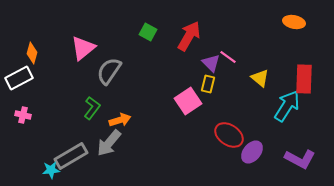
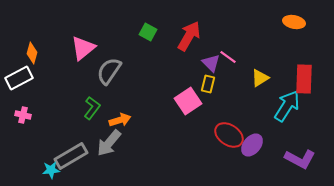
yellow triangle: rotated 48 degrees clockwise
purple ellipse: moved 7 px up
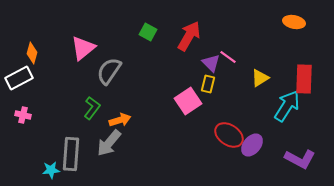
gray rectangle: moved 2 px up; rotated 56 degrees counterclockwise
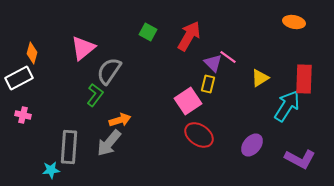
purple triangle: moved 2 px right
green L-shape: moved 3 px right, 13 px up
red ellipse: moved 30 px left
gray rectangle: moved 2 px left, 7 px up
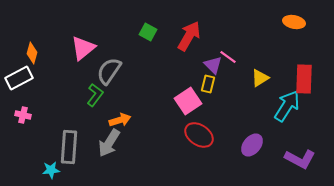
purple triangle: moved 2 px down
gray arrow: rotated 8 degrees counterclockwise
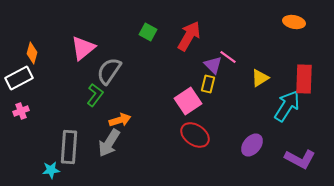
pink cross: moved 2 px left, 4 px up; rotated 35 degrees counterclockwise
red ellipse: moved 4 px left
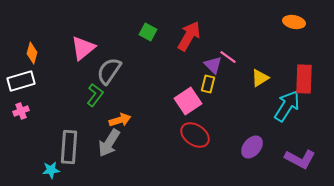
white rectangle: moved 2 px right, 3 px down; rotated 12 degrees clockwise
purple ellipse: moved 2 px down
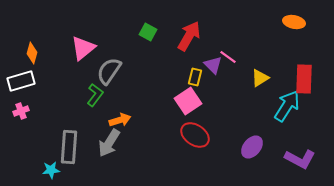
yellow rectangle: moved 13 px left, 7 px up
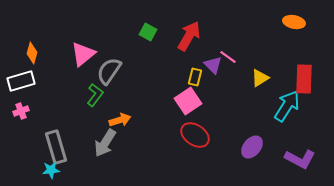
pink triangle: moved 6 px down
gray arrow: moved 4 px left
gray rectangle: moved 13 px left; rotated 20 degrees counterclockwise
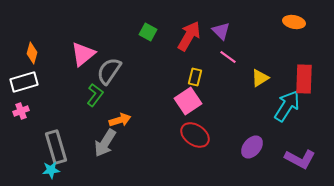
purple triangle: moved 8 px right, 34 px up
white rectangle: moved 3 px right, 1 px down
